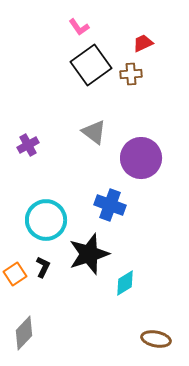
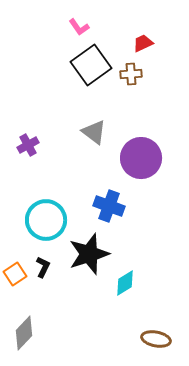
blue cross: moved 1 px left, 1 px down
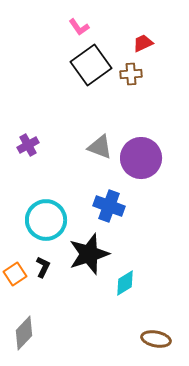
gray triangle: moved 6 px right, 15 px down; rotated 16 degrees counterclockwise
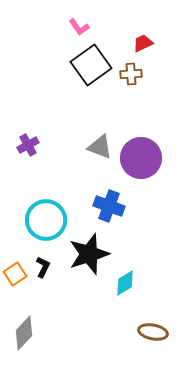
brown ellipse: moved 3 px left, 7 px up
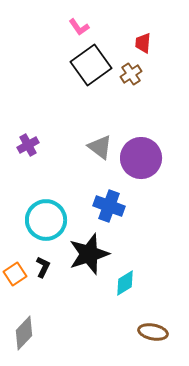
red trapezoid: rotated 60 degrees counterclockwise
brown cross: rotated 30 degrees counterclockwise
gray triangle: rotated 16 degrees clockwise
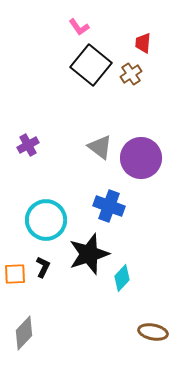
black square: rotated 15 degrees counterclockwise
orange square: rotated 30 degrees clockwise
cyan diamond: moved 3 px left, 5 px up; rotated 16 degrees counterclockwise
